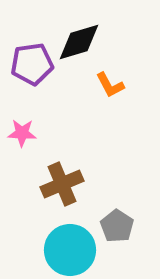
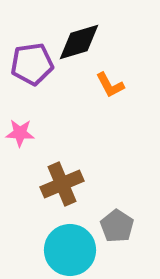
pink star: moved 2 px left
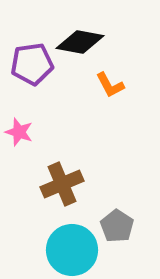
black diamond: moved 1 px right; rotated 27 degrees clockwise
pink star: moved 1 px left, 1 px up; rotated 16 degrees clockwise
cyan circle: moved 2 px right
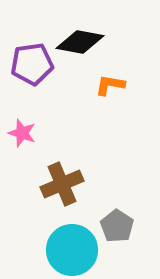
orange L-shape: rotated 128 degrees clockwise
pink star: moved 3 px right, 1 px down
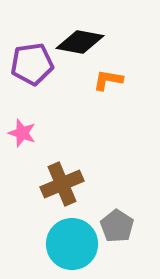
orange L-shape: moved 2 px left, 5 px up
cyan circle: moved 6 px up
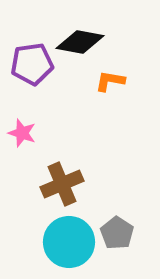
orange L-shape: moved 2 px right, 1 px down
gray pentagon: moved 7 px down
cyan circle: moved 3 px left, 2 px up
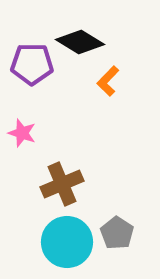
black diamond: rotated 21 degrees clockwise
purple pentagon: rotated 9 degrees clockwise
orange L-shape: moved 2 px left; rotated 56 degrees counterclockwise
cyan circle: moved 2 px left
